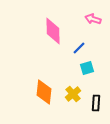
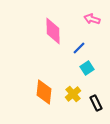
pink arrow: moved 1 px left
cyan square: rotated 16 degrees counterclockwise
black rectangle: rotated 28 degrees counterclockwise
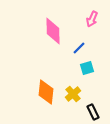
pink arrow: rotated 84 degrees counterclockwise
cyan square: rotated 16 degrees clockwise
orange diamond: moved 2 px right
black rectangle: moved 3 px left, 9 px down
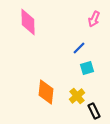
pink arrow: moved 2 px right
pink diamond: moved 25 px left, 9 px up
yellow cross: moved 4 px right, 2 px down
black rectangle: moved 1 px right, 1 px up
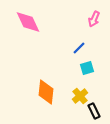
pink diamond: rotated 24 degrees counterclockwise
yellow cross: moved 3 px right
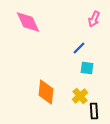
cyan square: rotated 24 degrees clockwise
black rectangle: rotated 21 degrees clockwise
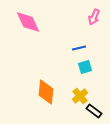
pink arrow: moved 2 px up
blue line: rotated 32 degrees clockwise
cyan square: moved 2 px left, 1 px up; rotated 24 degrees counterclockwise
black rectangle: rotated 49 degrees counterclockwise
